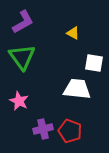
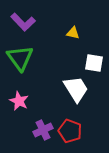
purple L-shape: rotated 75 degrees clockwise
yellow triangle: rotated 16 degrees counterclockwise
green triangle: moved 2 px left, 1 px down
white trapezoid: moved 1 px left; rotated 52 degrees clockwise
purple cross: moved 1 px down; rotated 12 degrees counterclockwise
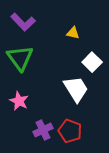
white square: moved 2 px left, 1 px up; rotated 36 degrees clockwise
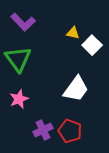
green triangle: moved 2 px left, 1 px down
white square: moved 17 px up
white trapezoid: rotated 68 degrees clockwise
pink star: moved 2 px up; rotated 24 degrees clockwise
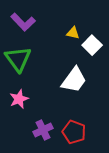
white trapezoid: moved 2 px left, 9 px up
red pentagon: moved 4 px right, 1 px down
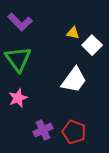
purple L-shape: moved 3 px left
pink star: moved 1 px left, 1 px up
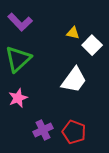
green triangle: rotated 24 degrees clockwise
